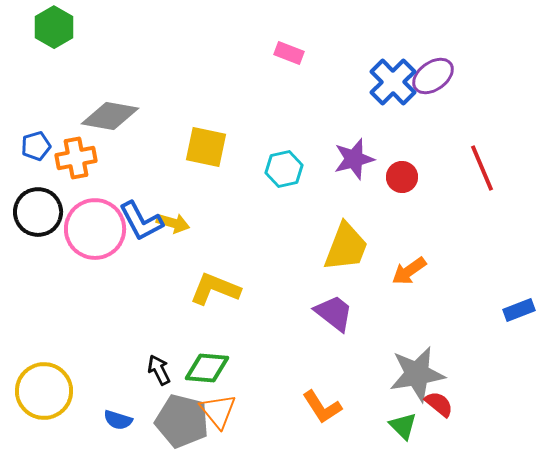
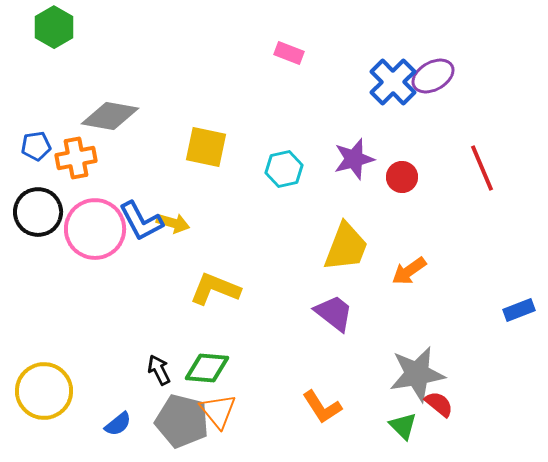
purple ellipse: rotated 6 degrees clockwise
blue pentagon: rotated 8 degrees clockwise
blue semicircle: moved 4 px down; rotated 56 degrees counterclockwise
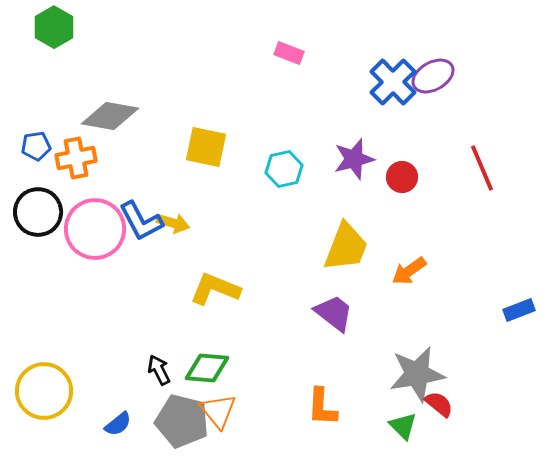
orange L-shape: rotated 36 degrees clockwise
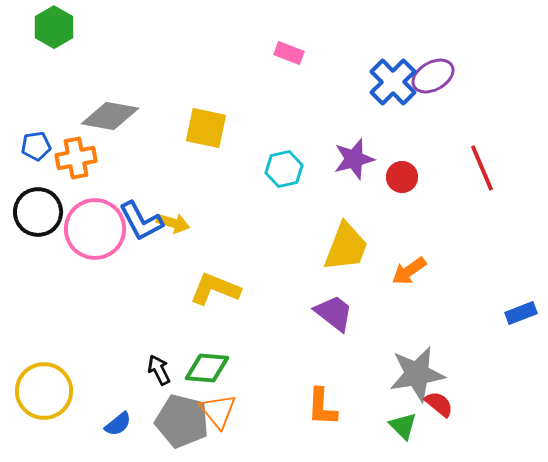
yellow square: moved 19 px up
blue rectangle: moved 2 px right, 3 px down
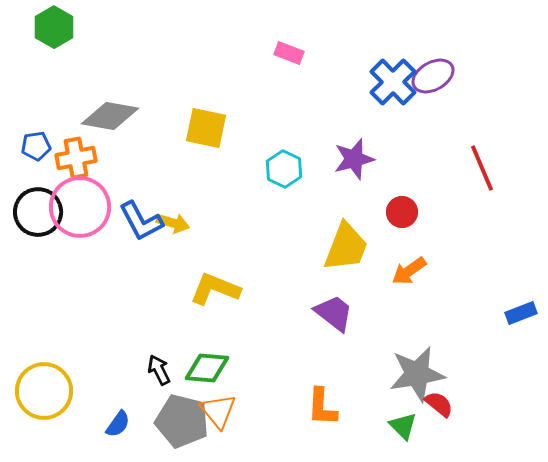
cyan hexagon: rotated 21 degrees counterclockwise
red circle: moved 35 px down
pink circle: moved 15 px left, 22 px up
blue semicircle: rotated 16 degrees counterclockwise
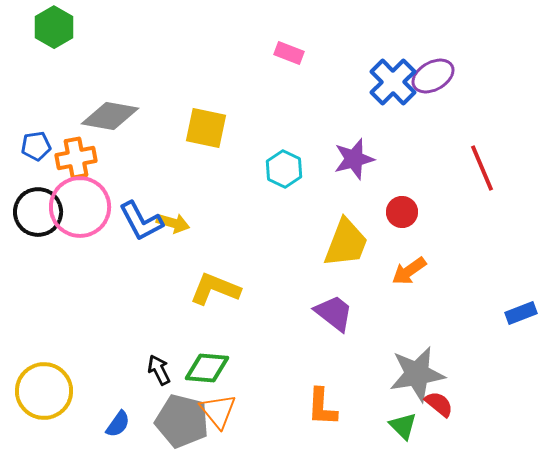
yellow trapezoid: moved 4 px up
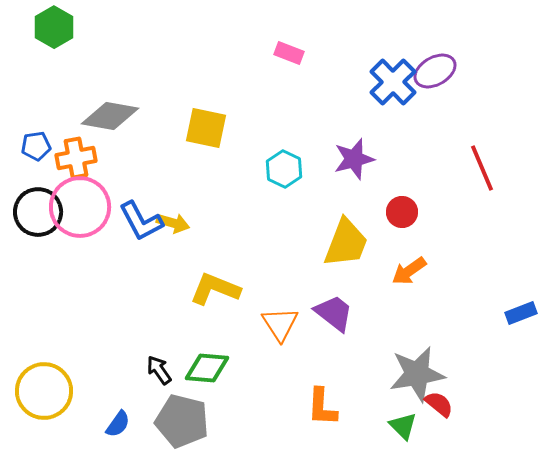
purple ellipse: moved 2 px right, 5 px up
black arrow: rotated 8 degrees counterclockwise
orange triangle: moved 62 px right, 87 px up; rotated 6 degrees clockwise
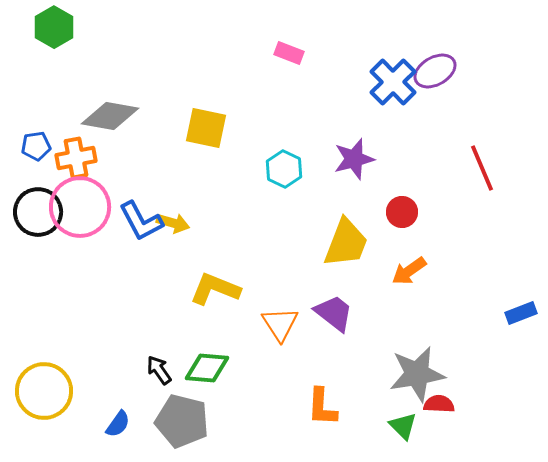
red semicircle: rotated 36 degrees counterclockwise
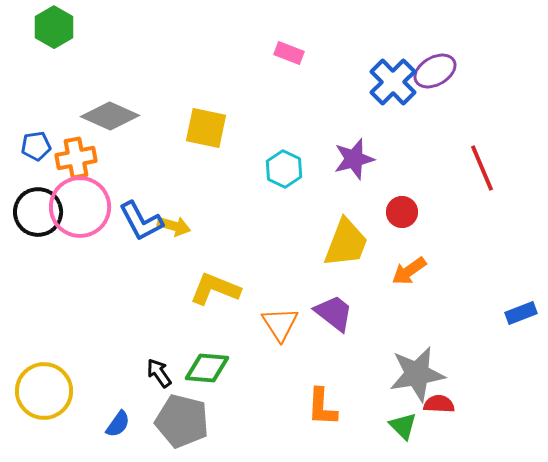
gray diamond: rotated 14 degrees clockwise
yellow arrow: moved 1 px right, 3 px down
black arrow: moved 3 px down
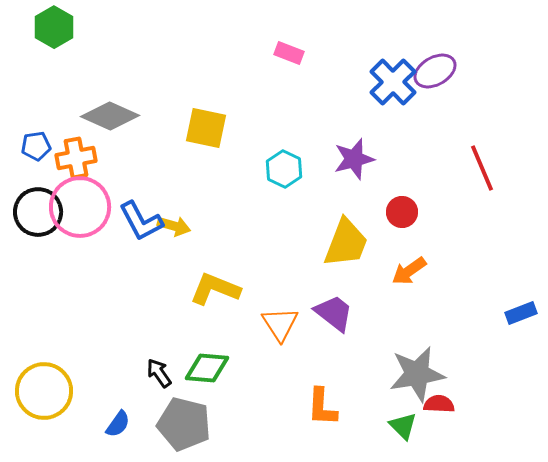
gray pentagon: moved 2 px right, 3 px down
